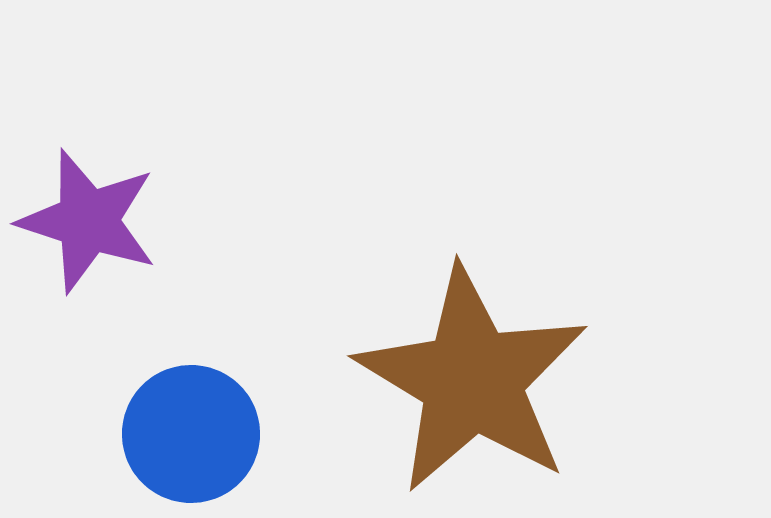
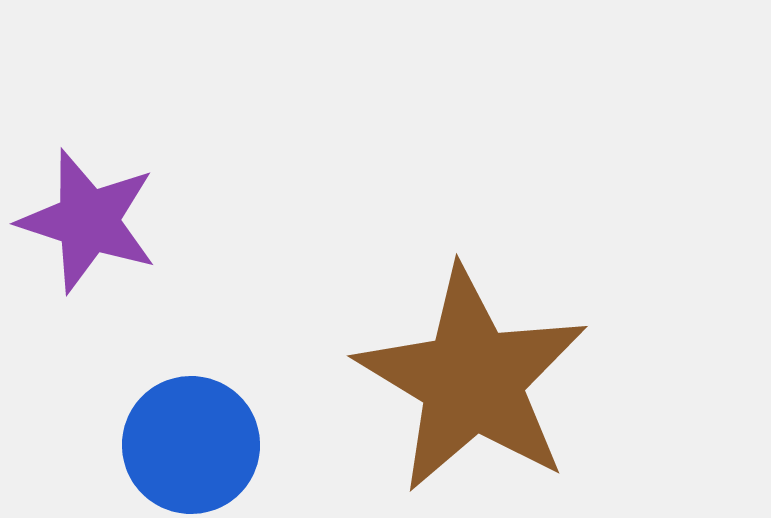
blue circle: moved 11 px down
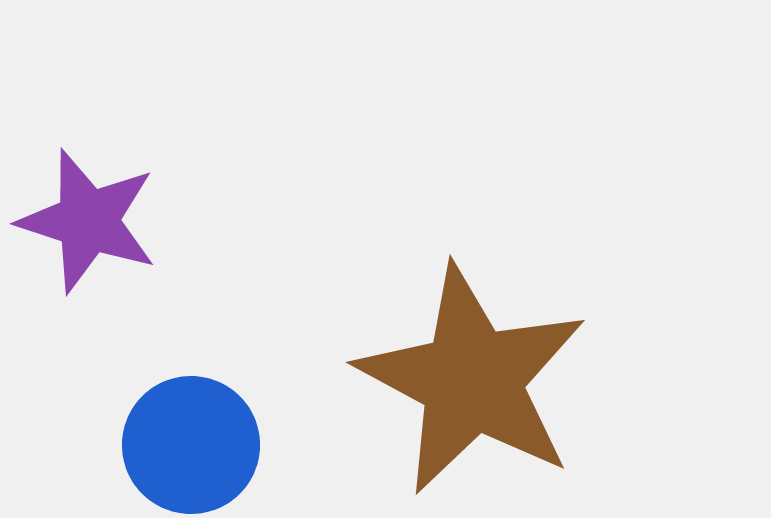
brown star: rotated 3 degrees counterclockwise
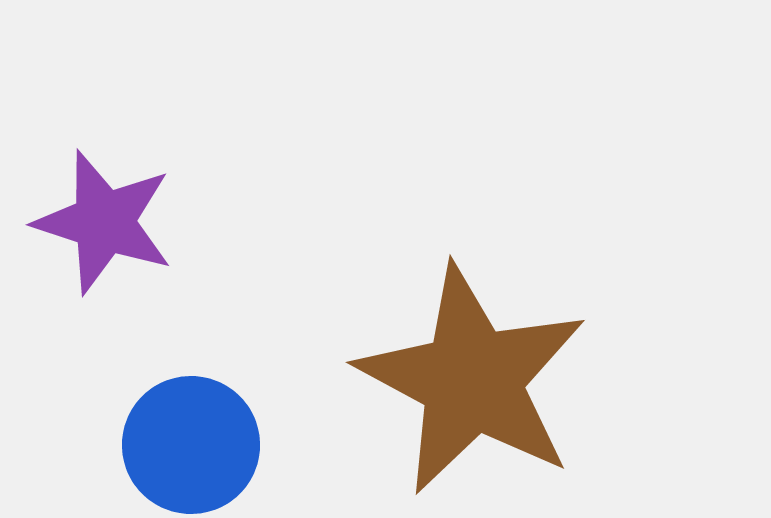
purple star: moved 16 px right, 1 px down
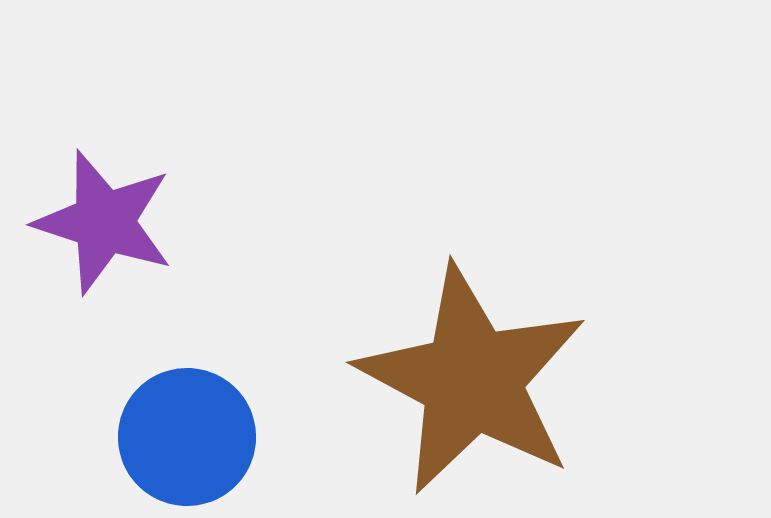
blue circle: moved 4 px left, 8 px up
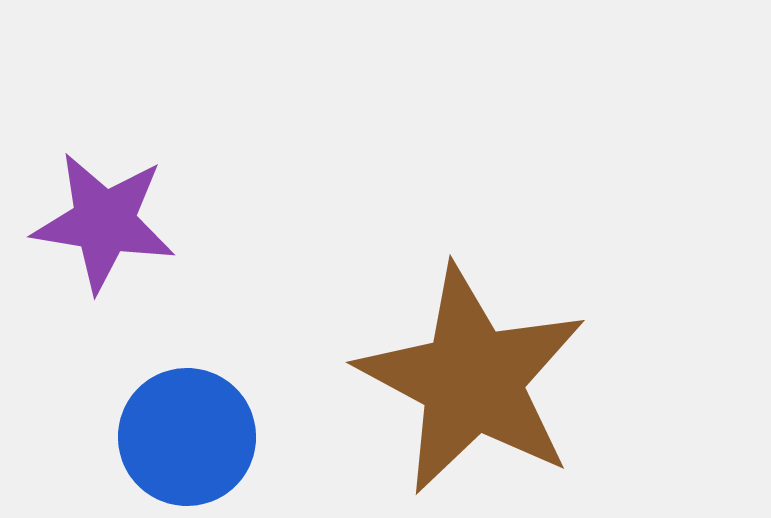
purple star: rotated 9 degrees counterclockwise
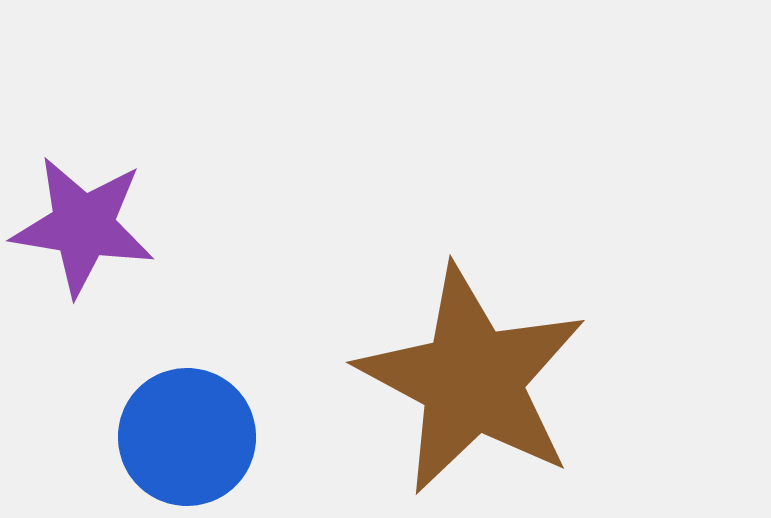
purple star: moved 21 px left, 4 px down
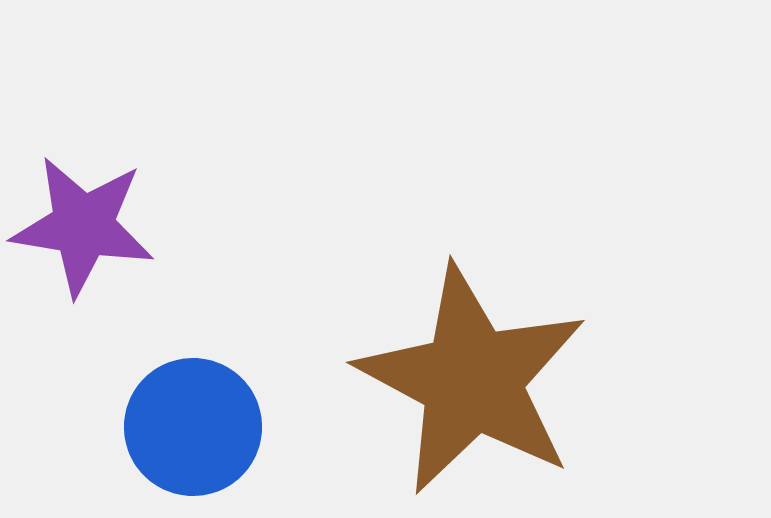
blue circle: moved 6 px right, 10 px up
